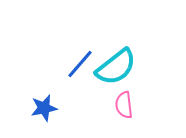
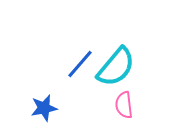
cyan semicircle: rotated 12 degrees counterclockwise
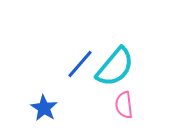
cyan semicircle: moved 1 px left
blue star: rotated 28 degrees counterclockwise
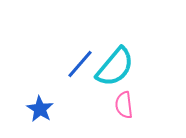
blue star: moved 4 px left, 1 px down
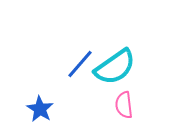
cyan semicircle: rotated 15 degrees clockwise
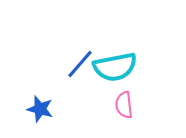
cyan semicircle: rotated 24 degrees clockwise
blue star: rotated 16 degrees counterclockwise
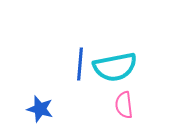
blue line: rotated 36 degrees counterclockwise
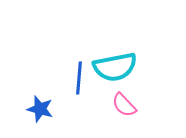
blue line: moved 1 px left, 14 px down
pink semicircle: rotated 36 degrees counterclockwise
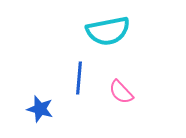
cyan semicircle: moved 7 px left, 36 px up
pink semicircle: moved 3 px left, 13 px up
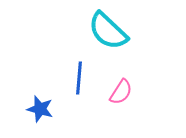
cyan semicircle: rotated 54 degrees clockwise
pink semicircle: rotated 104 degrees counterclockwise
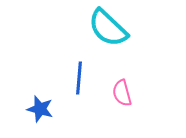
cyan semicircle: moved 3 px up
pink semicircle: moved 1 px right, 1 px down; rotated 132 degrees clockwise
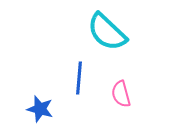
cyan semicircle: moved 1 px left, 4 px down
pink semicircle: moved 1 px left, 1 px down
